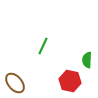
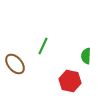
green semicircle: moved 1 px left, 4 px up
brown ellipse: moved 19 px up
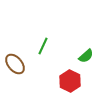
green semicircle: rotated 133 degrees counterclockwise
red hexagon: rotated 15 degrees clockwise
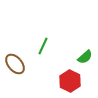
green semicircle: moved 1 px left, 1 px down
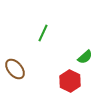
green line: moved 13 px up
brown ellipse: moved 5 px down
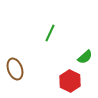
green line: moved 7 px right
brown ellipse: rotated 20 degrees clockwise
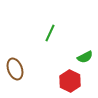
green semicircle: rotated 14 degrees clockwise
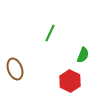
green semicircle: moved 2 px left, 2 px up; rotated 42 degrees counterclockwise
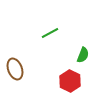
green line: rotated 36 degrees clockwise
